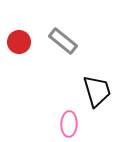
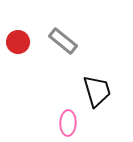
red circle: moved 1 px left
pink ellipse: moved 1 px left, 1 px up
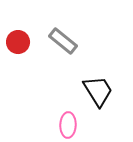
black trapezoid: moved 1 px right; rotated 16 degrees counterclockwise
pink ellipse: moved 2 px down
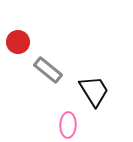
gray rectangle: moved 15 px left, 29 px down
black trapezoid: moved 4 px left
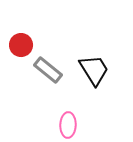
red circle: moved 3 px right, 3 px down
black trapezoid: moved 21 px up
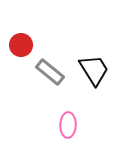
gray rectangle: moved 2 px right, 2 px down
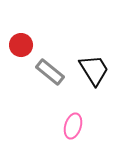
pink ellipse: moved 5 px right, 1 px down; rotated 15 degrees clockwise
